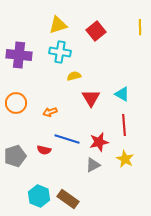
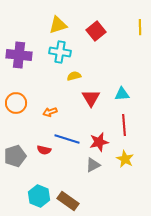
cyan triangle: rotated 35 degrees counterclockwise
brown rectangle: moved 2 px down
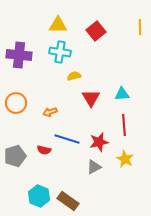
yellow triangle: rotated 18 degrees clockwise
gray triangle: moved 1 px right, 2 px down
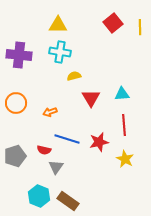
red square: moved 17 px right, 8 px up
gray triangle: moved 38 px left; rotated 28 degrees counterclockwise
